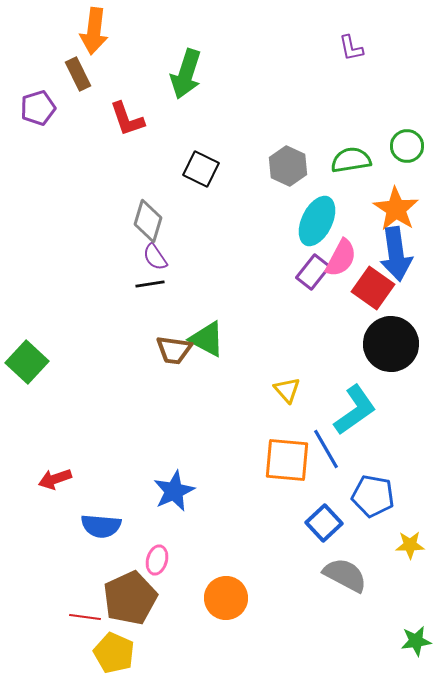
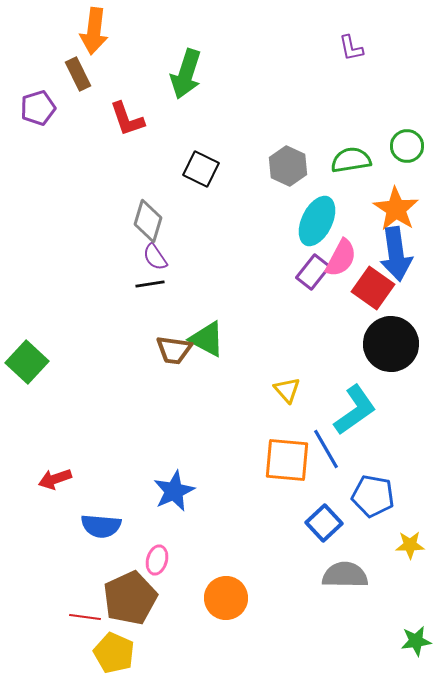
gray semicircle: rotated 27 degrees counterclockwise
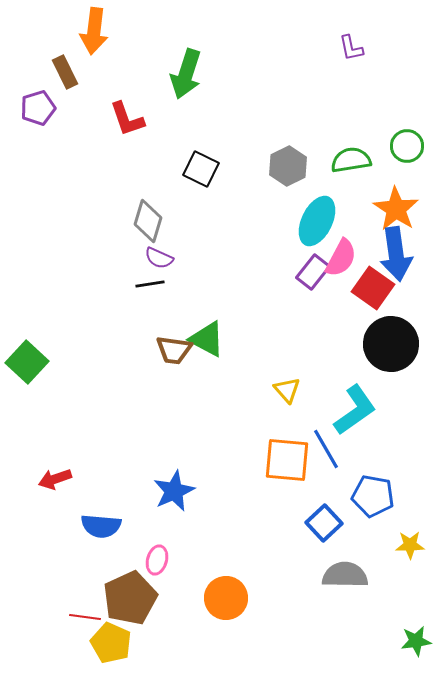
brown rectangle: moved 13 px left, 2 px up
gray hexagon: rotated 9 degrees clockwise
purple semicircle: moved 4 px right, 1 px down; rotated 32 degrees counterclockwise
yellow pentagon: moved 3 px left, 10 px up
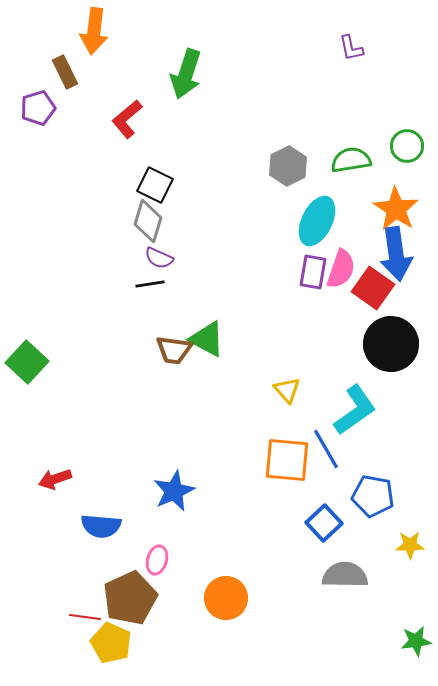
red L-shape: rotated 69 degrees clockwise
black square: moved 46 px left, 16 px down
pink semicircle: moved 11 px down; rotated 9 degrees counterclockwise
purple rectangle: rotated 28 degrees counterclockwise
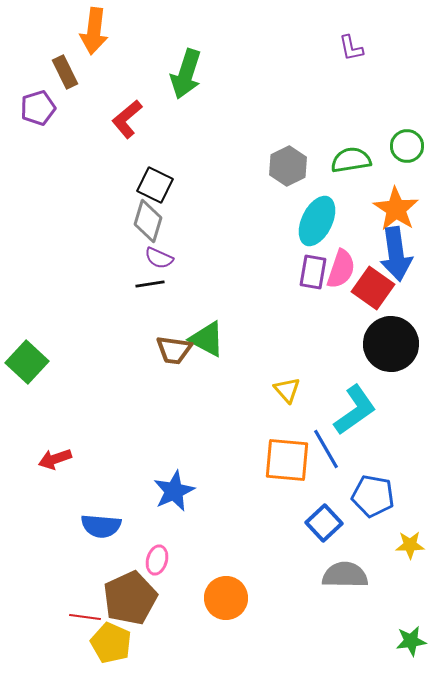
red arrow: moved 20 px up
green star: moved 5 px left
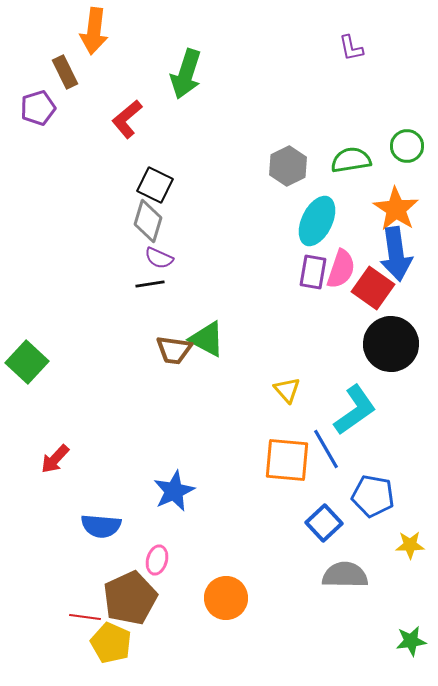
red arrow: rotated 28 degrees counterclockwise
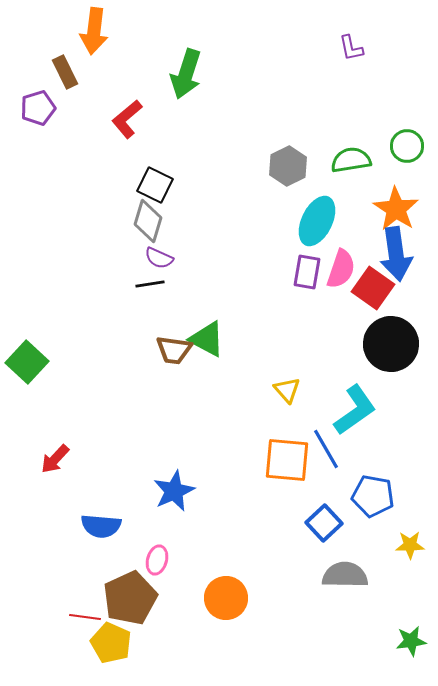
purple rectangle: moved 6 px left
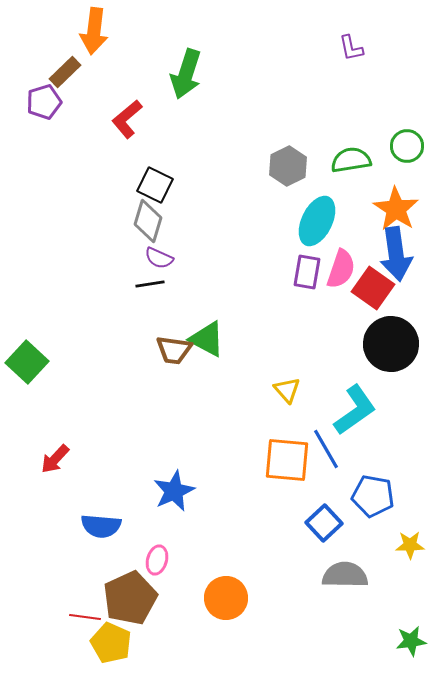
brown rectangle: rotated 72 degrees clockwise
purple pentagon: moved 6 px right, 6 px up
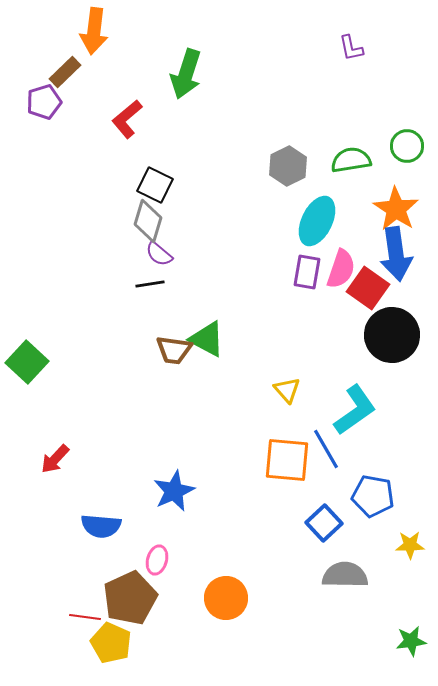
purple semicircle: moved 4 px up; rotated 16 degrees clockwise
red square: moved 5 px left
black circle: moved 1 px right, 9 px up
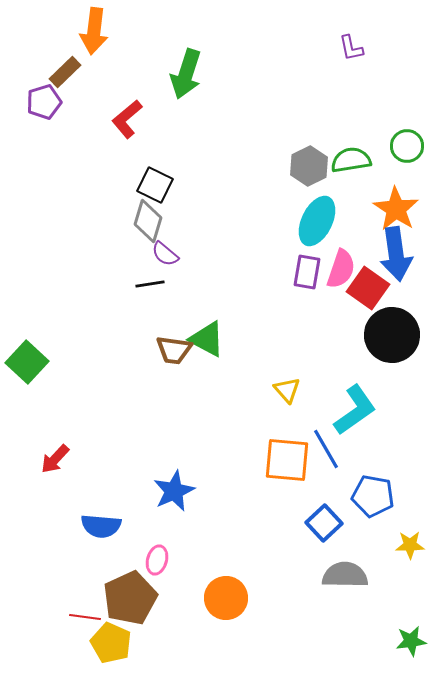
gray hexagon: moved 21 px right
purple semicircle: moved 6 px right
